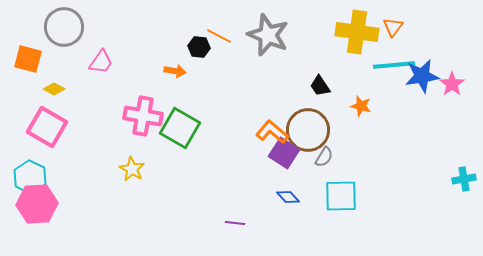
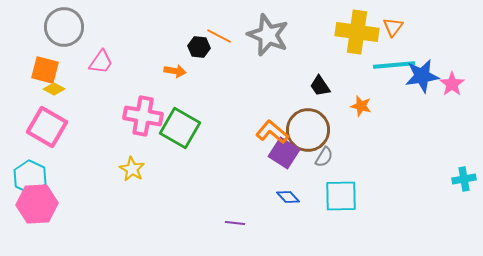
orange square: moved 17 px right, 11 px down
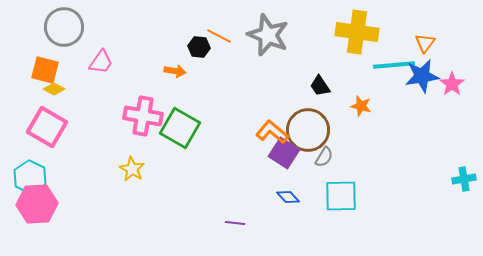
orange triangle: moved 32 px right, 16 px down
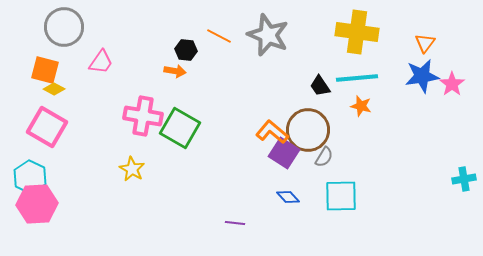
black hexagon: moved 13 px left, 3 px down
cyan line: moved 37 px left, 13 px down
